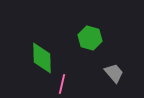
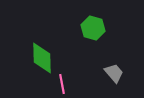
green hexagon: moved 3 px right, 10 px up
pink line: rotated 24 degrees counterclockwise
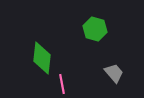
green hexagon: moved 2 px right, 1 px down
green diamond: rotated 8 degrees clockwise
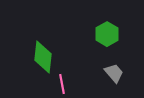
green hexagon: moved 12 px right, 5 px down; rotated 15 degrees clockwise
green diamond: moved 1 px right, 1 px up
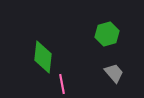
green hexagon: rotated 15 degrees clockwise
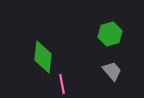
green hexagon: moved 3 px right
gray trapezoid: moved 2 px left, 2 px up
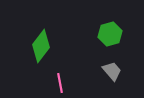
green diamond: moved 2 px left, 11 px up; rotated 32 degrees clockwise
pink line: moved 2 px left, 1 px up
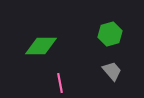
green diamond: rotated 52 degrees clockwise
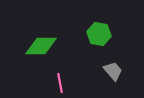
green hexagon: moved 11 px left; rotated 25 degrees clockwise
gray trapezoid: moved 1 px right
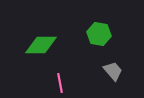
green diamond: moved 1 px up
